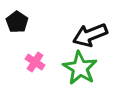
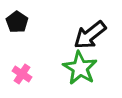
black arrow: rotated 16 degrees counterclockwise
pink cross: moved 13 px left, 12 px down
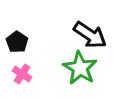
black pentagon: moved 20 px down
black arrow: rotated 108 degrees counterclockwise
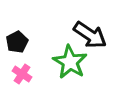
black pentagon: rotated 10 degrees clockwise
green star: moved 10 px left, 6 px up
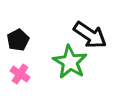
black pentagon: moved 1 px right, 2 px up
pink cross: moved 2 px left
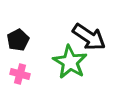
black arrow: moved 1 px left, 2 px down
pink cross: rotated 18 degrees counterclockwise
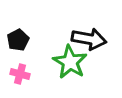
black arrow: moved 2 px down; rotated 24 degrees counterclockwise
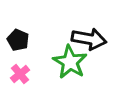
black pentagon: rotated 20 degrees counterclockwise
pink cross: rotated 36 degrees clockwise
